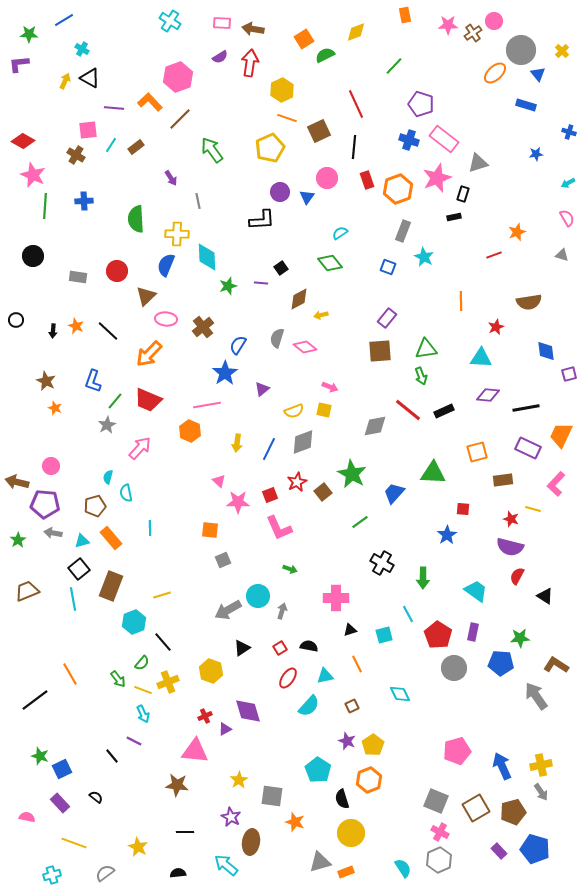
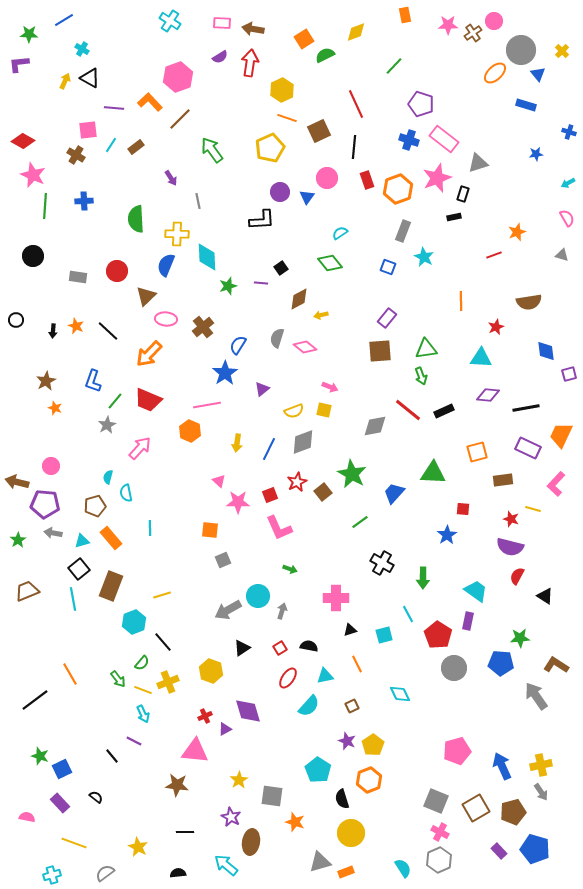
brown star at (46, 381): rotated 18 degrees clockwise
purple rectangle at (473, 632): moved 5 px left, 11 px up
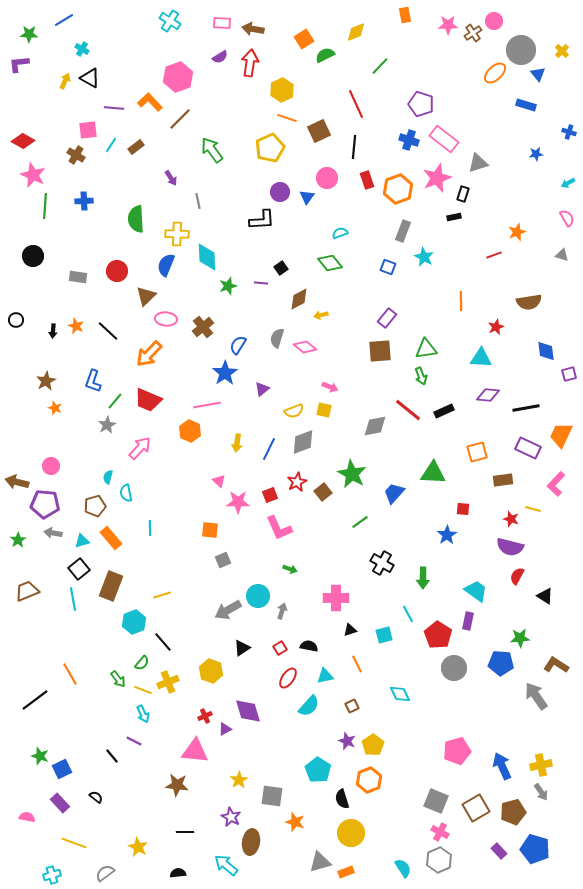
green line at (394, 66): moved 14 px left
cyan semicircle at (340, 233): rotated 14 degrees clockwise
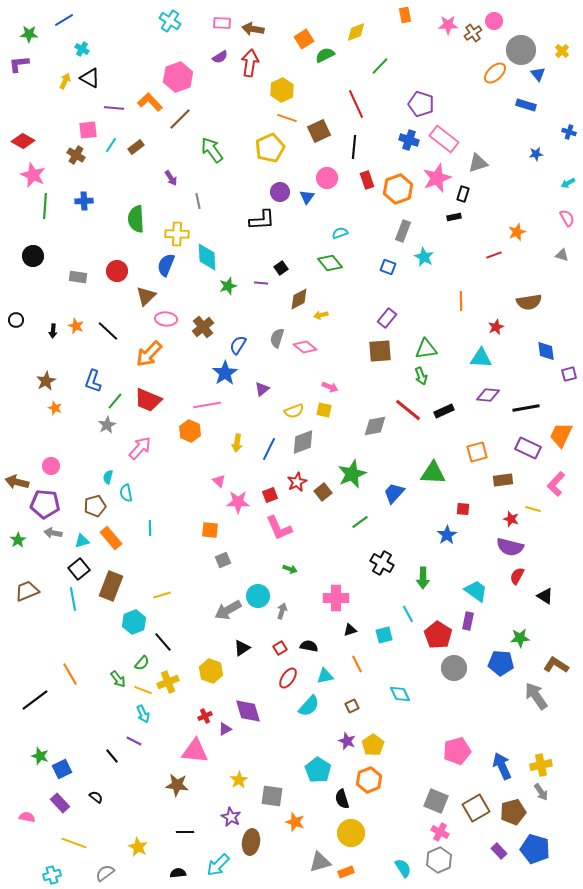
green star at (352, 474): rotated 20 degrees clockwise
cyan arrow at (226, 865): moved 8 px left; rotated 85 degrees counterclockwise
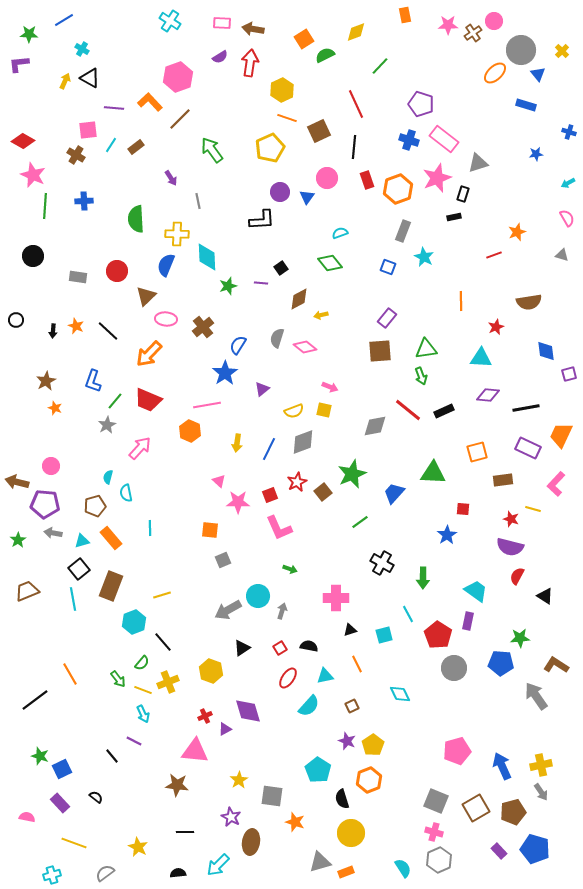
pink cross at (440, 832): moved 6 px left; rotated 12 degrees counterclockwise
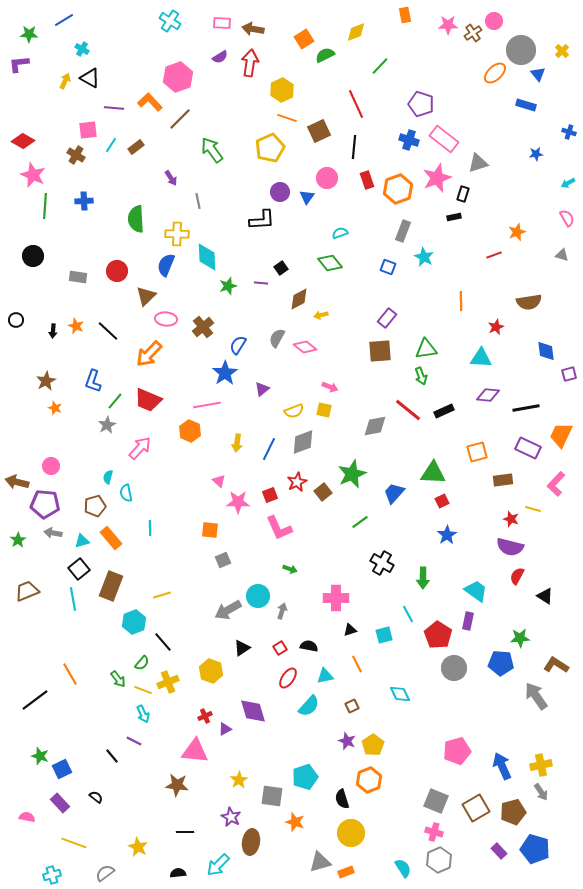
gray semicircle at (277, 338): rotated 12 degrees clockwise
red square at (463, 509): moved 21 px left, 8 px up; rotated 32 degrees counterclockwise
purple diamond at (248, 711): moved 5 px right
cyan pentagon at (318, 770): moved 13 px left, 7 px down; rotated 20 degrees clockwise
